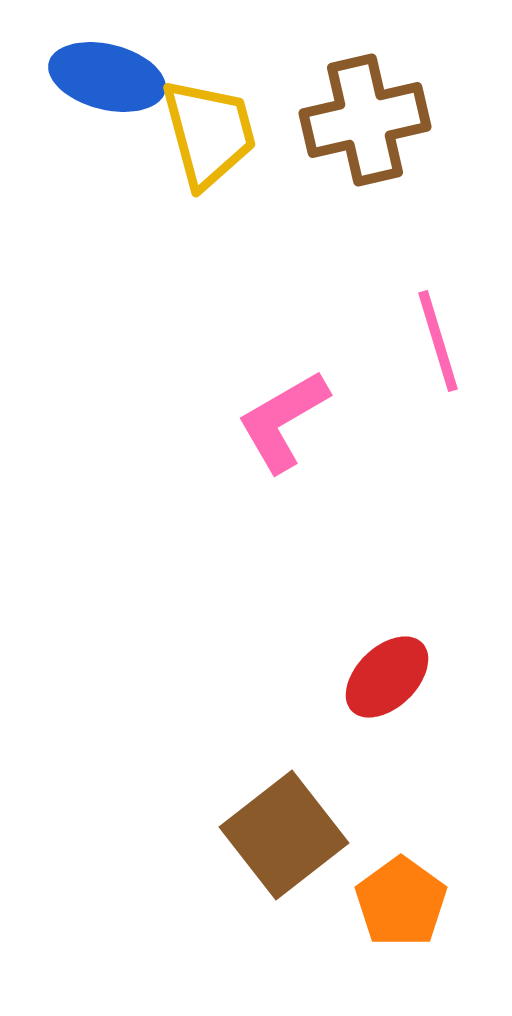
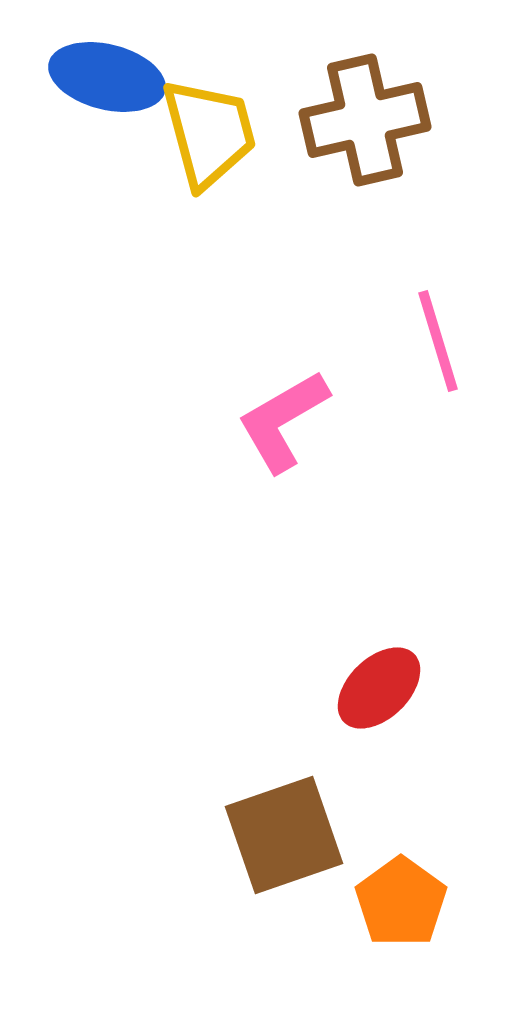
red ellipse: moved 8 px left, 11 px down
brown square: rotated 19 degrees clockwise
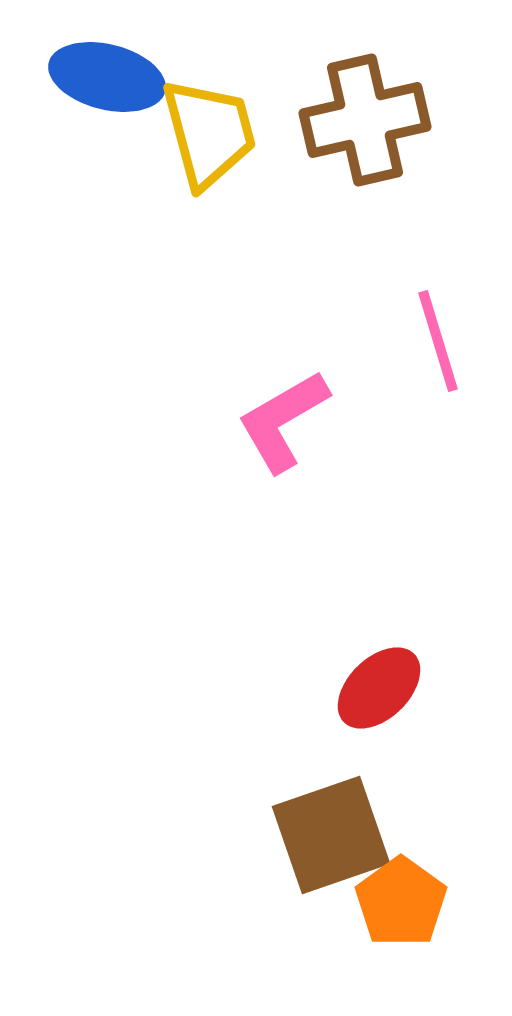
brown square: moved 47 px right
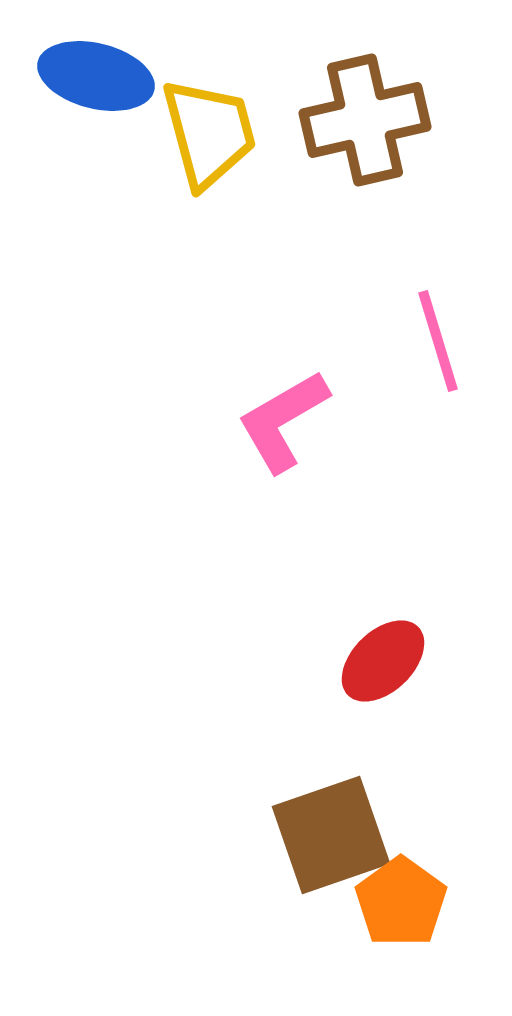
blue ellipse: moved 11 px left, 1 px up
red ellipse: moved 4 px right, 27 px up
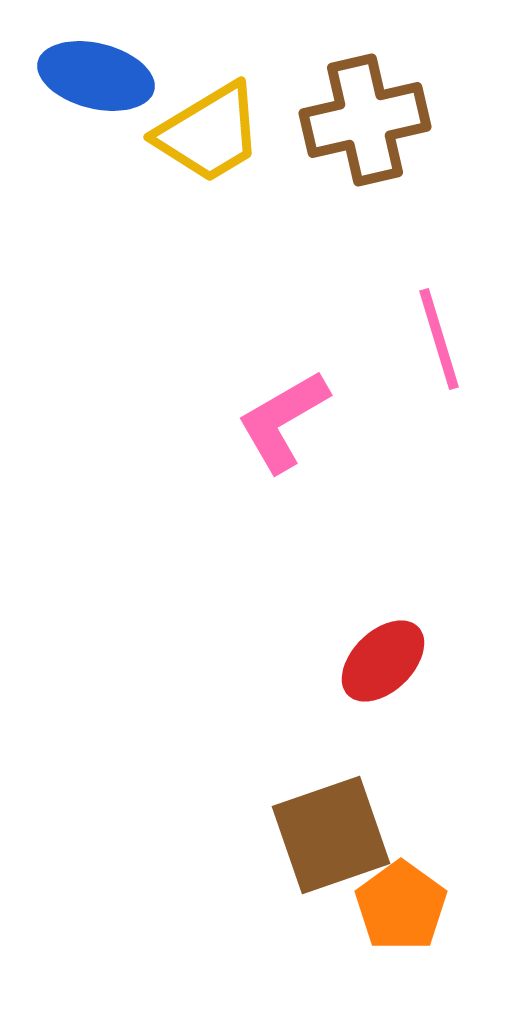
yellow trapezoid: rotated 74 degrees clockwise
pink line: moved 1 px right, 2 px up
orange pentagon: moved 4 px down
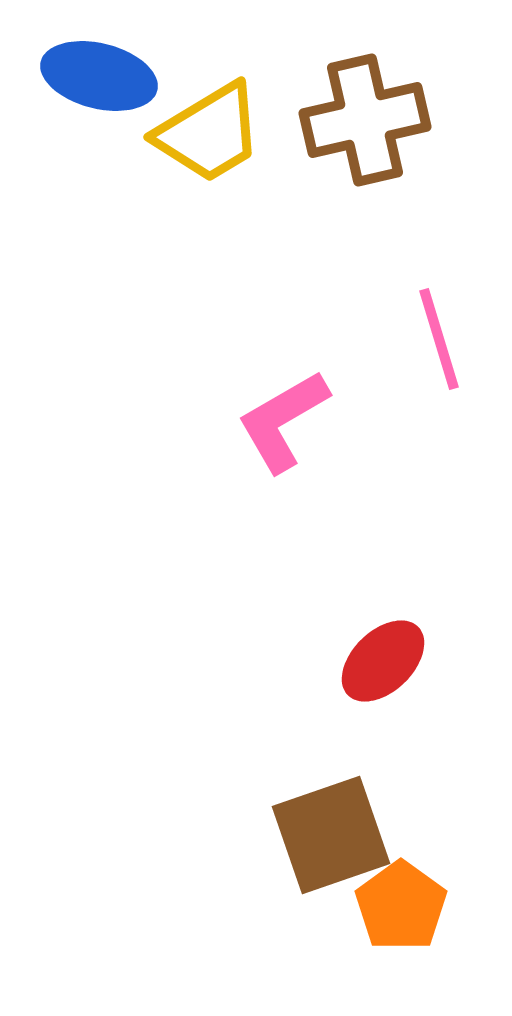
blue ellipse: moved 3 px right
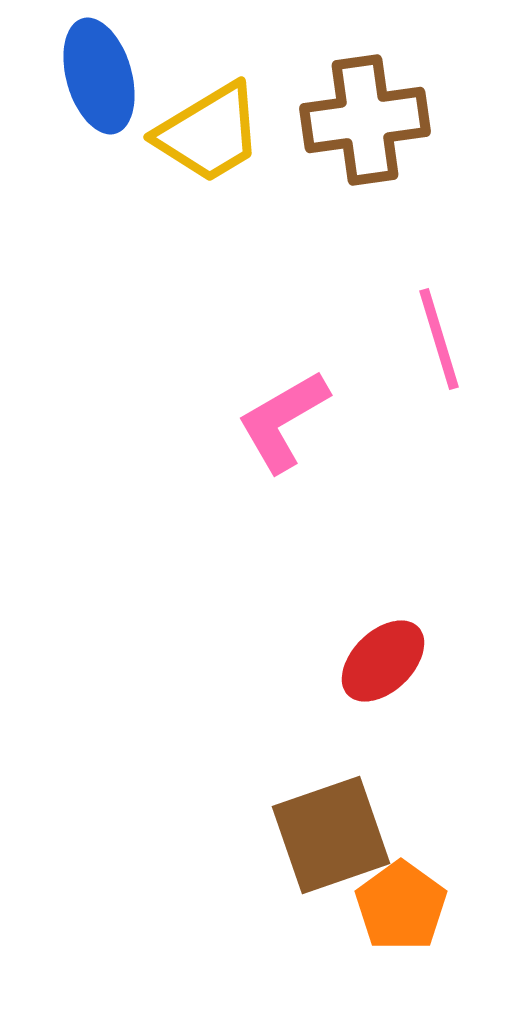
blue ellipse: rotated 60 degrees clockwise
brown cross: rotated 5 degrees clockwise
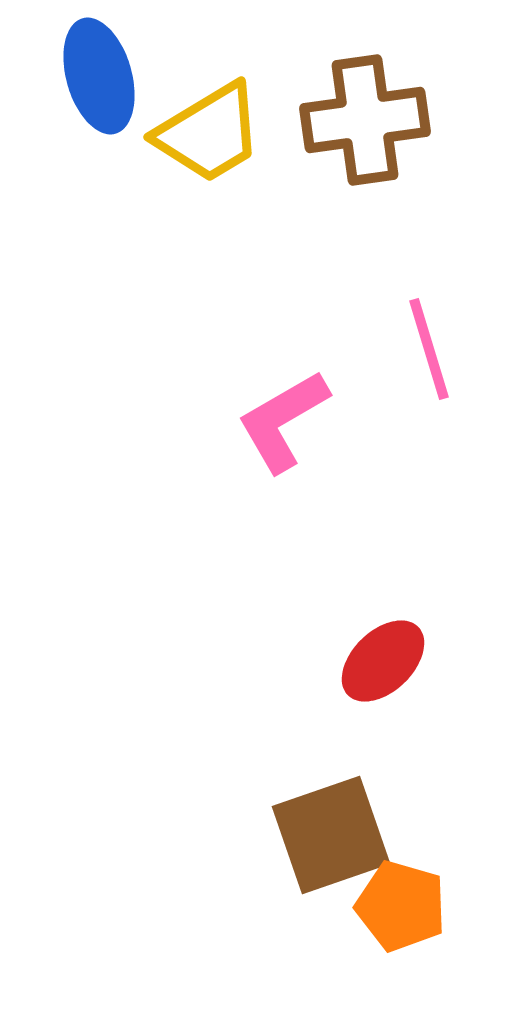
pink line: moved 10 px left, 10 px down
orange pentagon: rotated 20 degrees counterclockwise
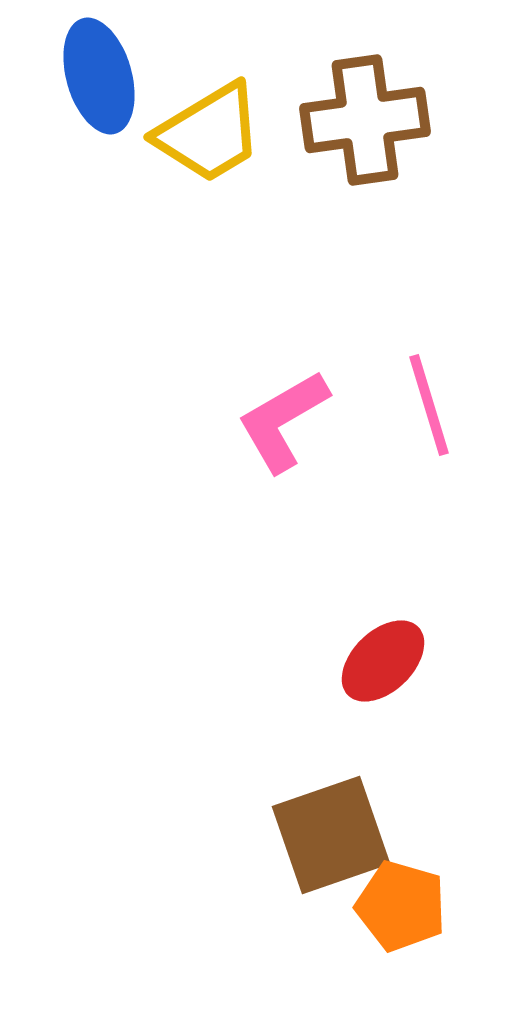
pink line: moved 56 px down
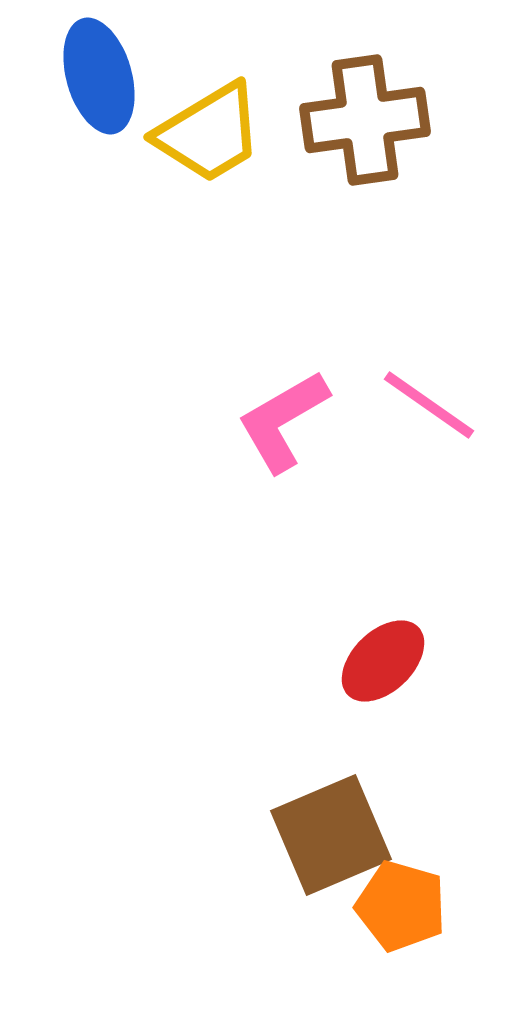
pink line: rotated 38 degrees counterclockwise
brown square: rotated 4 degrees counterclockwise
